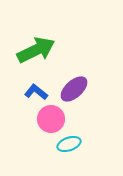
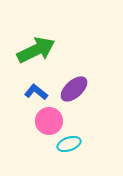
pink circle: moved 2 px left, 2 px down
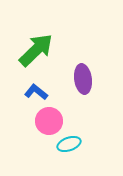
green arrow: rotated 18 degrees counterclockwise
purple ellipse: moved 9 px right, 10 px up; rotated 56 degrees counterclockwise
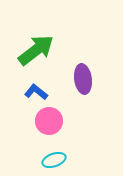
green arrow: rotated 6 degrees clockwise
cyan ellipse: moved 15 px left, 16 px down
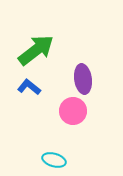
blue L-shape: moved 7 px left, 5 px up
pink circle: moved 24 px right, 10 px up
cyan ellipse: rotated 35 degrees clockwise
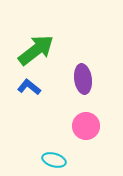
pink circle: moved 13 px right, 15 px down
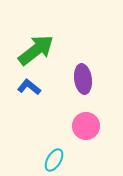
cyan ellipse: rotated 75 degrees counterclockwise
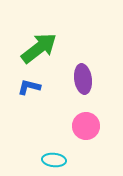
green arrow: moved 3 px right, 2 px up
blue L-shape: rotated 25 degrees counterclockwise
cyan ellipse: rotated 65 degrees clockwise
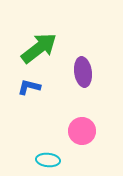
purple ellipse: moved 7 px up
pink circle: moved 4 px left, 5 px down
cyan ellipse: moved 6 px left
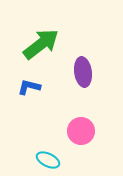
green arrow: moved 2 px right, 4 px up
pink circle: moved 1 px left
cyan ellipse: rotated 20 degrees clockwise
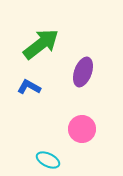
purple ellipse: rotated 28 degrees clockwise
blue L-shape: rotated 15 degrees clockwise
pink circle: moved 1 px right, 2 px up
